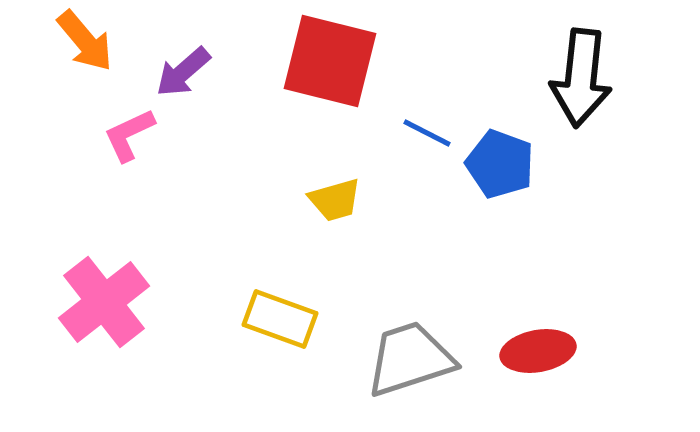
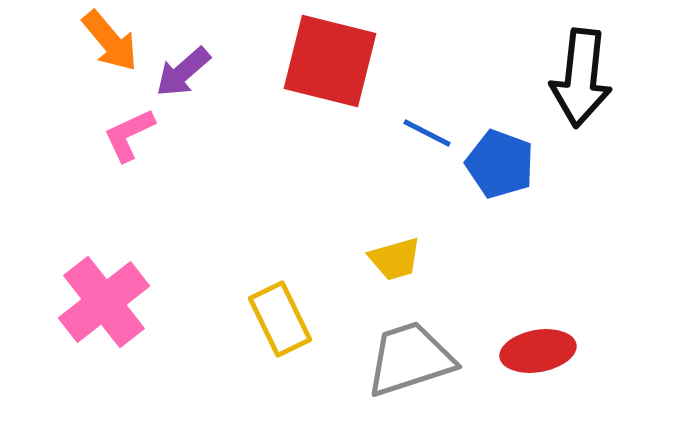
orange arrow: moved 25 px right
yellow trapezoid: moved 60 px right, 59 px down
yellow rectangle: rotated 44 degrees clockwise
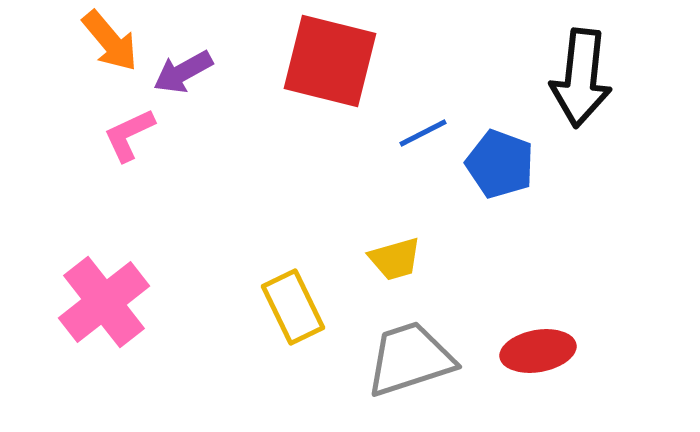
purple arrow: rotated 12 degrees clockwise
blue line: moved 4 px left; rotated 54 degrees counterclockwise
yellow rectangle: moved 13 px right, 12 px up
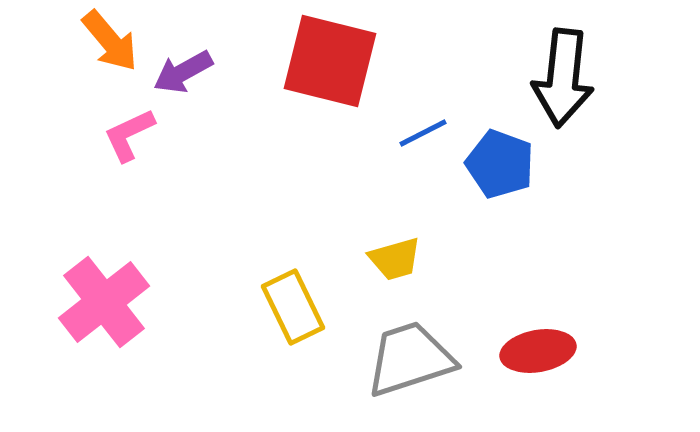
black arrow: moved 18 px left
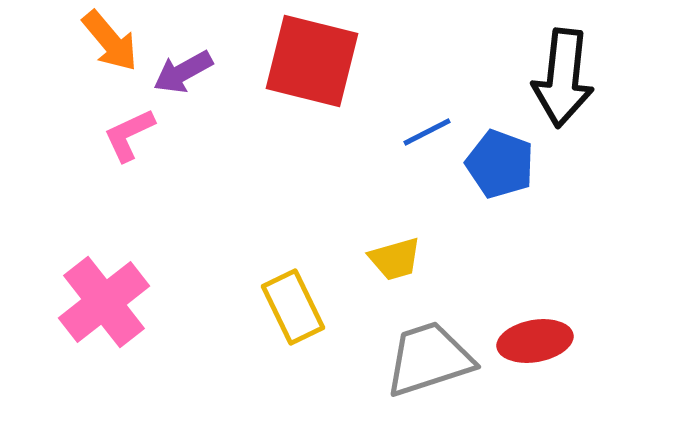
red square: moved 18 px left
blue line: moved 4 px right, 1 px up
red ellipse: moved 3 px left, 10 px up
gray trapezoid: moved 19 px right
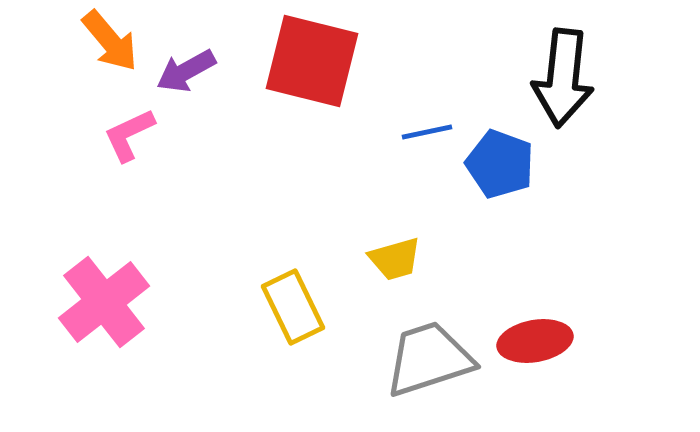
purple arrow: moved 3 px right, 1 px up
blue line: rotated 15 degrees clockwise
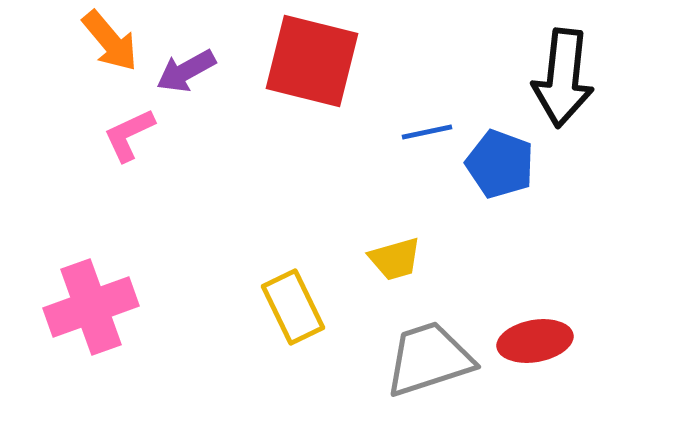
pink cross: moved 13 px left, 5 px down; rotated 18 degrees clockwise
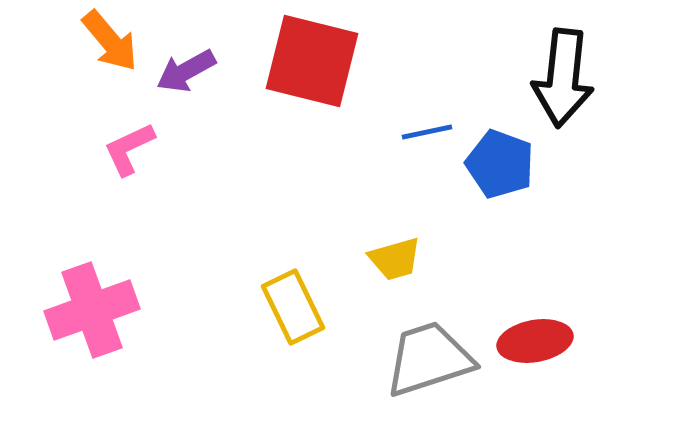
pink L-shape: moved 14 px down
pink cross: moved 1 px right, 3 px down
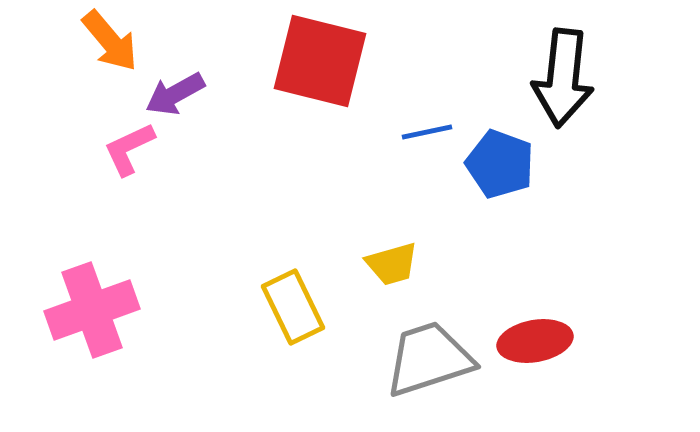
red square: moved 8 px right
purple arrow: moved 11 px left, 23 px down
yellow trapezoid: moved 3 px left, 5 px down
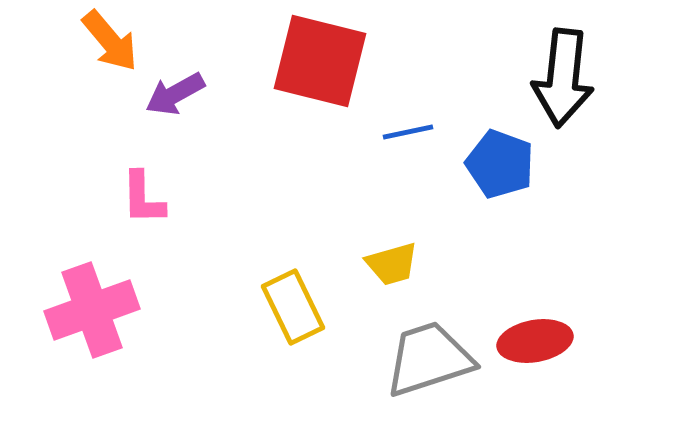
blue line: moved 19 px left
pink L-shape: moved 14 px right, 49 px down; rotated 66 degrees counterclockwise
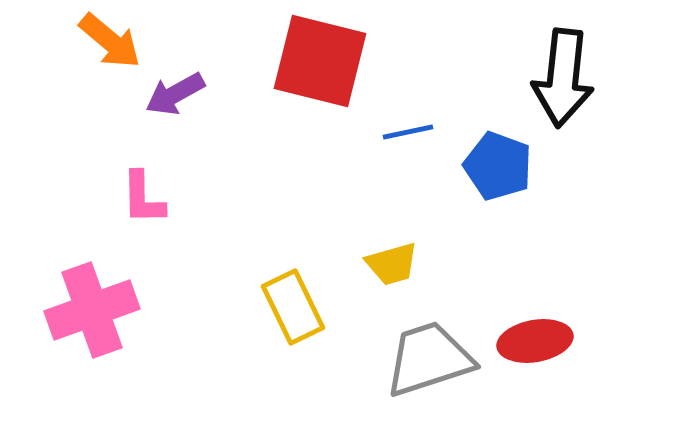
orange arrow: rotated 10 degrees counterclockwise
blue pentagon: moved 2 px left, 2 px down
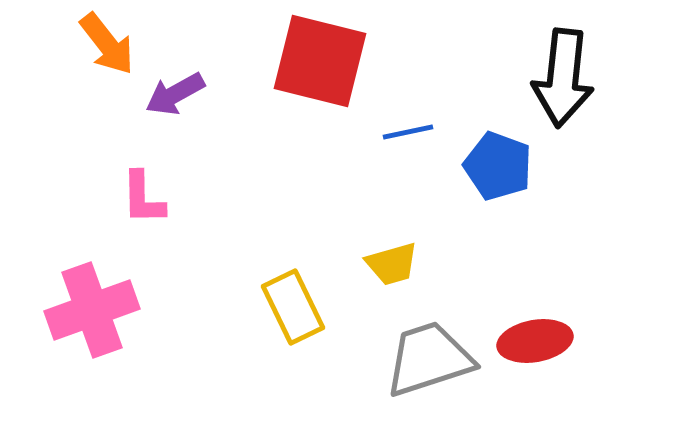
orange arrow: moved 3 px left, 3 px down; rotated 12 degrees clockwise
